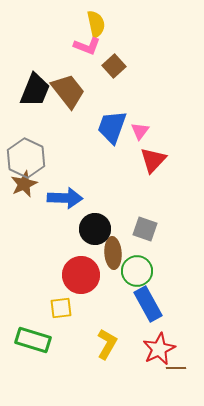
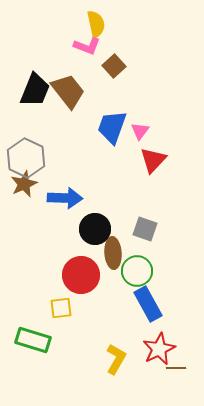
yellow L-shape: moved 9 px right, 15 px down
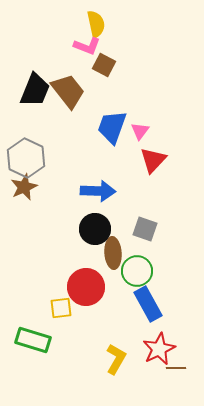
brown square: moved 10 px left, 1 px up; rotated 20 degrees counterclockwise
brown star: moved 3 px down
blue arrow: moved 33 px right, 7 px up
red circle: moved 5 px right, 12 px down
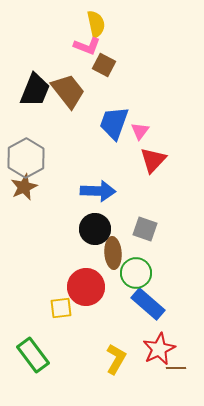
blue trapezoid: moved 2 px right, 4 px up
gray hexagon: rotated 6 degrees clockwise
green circle: moved 1 px left, 2 px down
blue rectangle: rotated 20 degrees counterclockwise
green rectangle: moved 15 px down; rotated 36 degrees clockwise
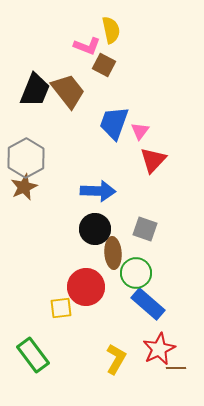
yellow semicircle: moved 15 px right, 6 px down
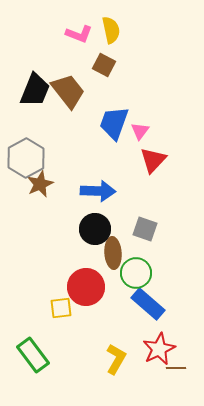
pink L-shape: moved 8 px left, 12 px up
brown star: moved 16 px right, 3 px up
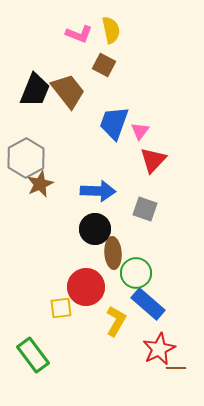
gray square: moved 20 px up
yellow L-shape: moved 38 px up
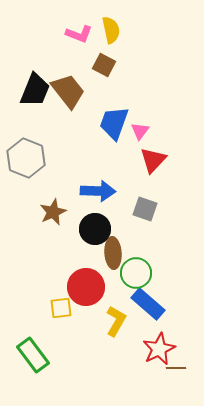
gray hexagon: rotated 9 degrees counterclockwise
brown star: moved 13 px right, 28 px down
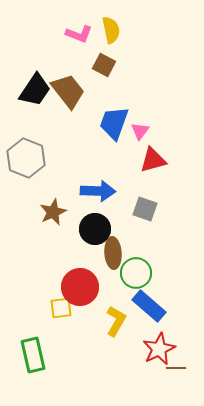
black trapezoid: rotated 12 degrees clockwise
red triangle: rotated 32 degrees clockwise
red circle: moved 6 px left
blue rectangle: moved 1 px right, 2 px down
green rectangle: rotated 24 degrees clockwise
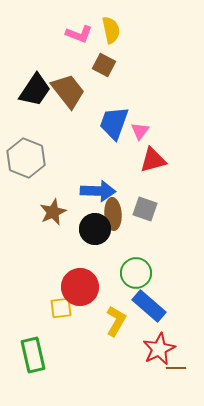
brown ellipse: moved 39 px up
